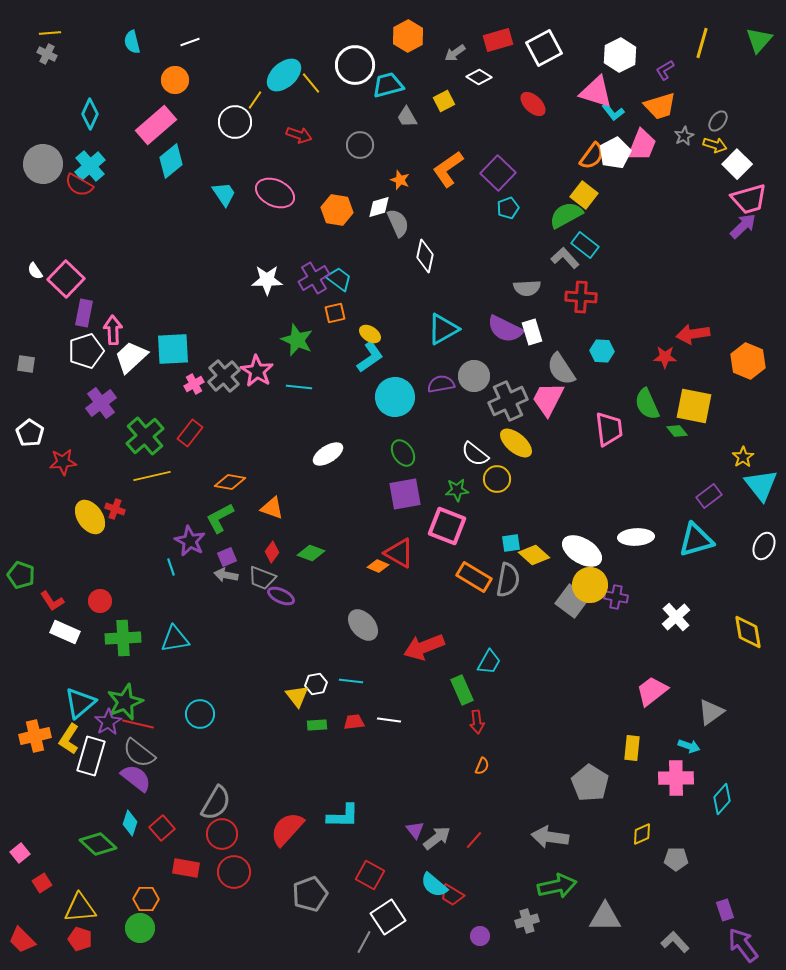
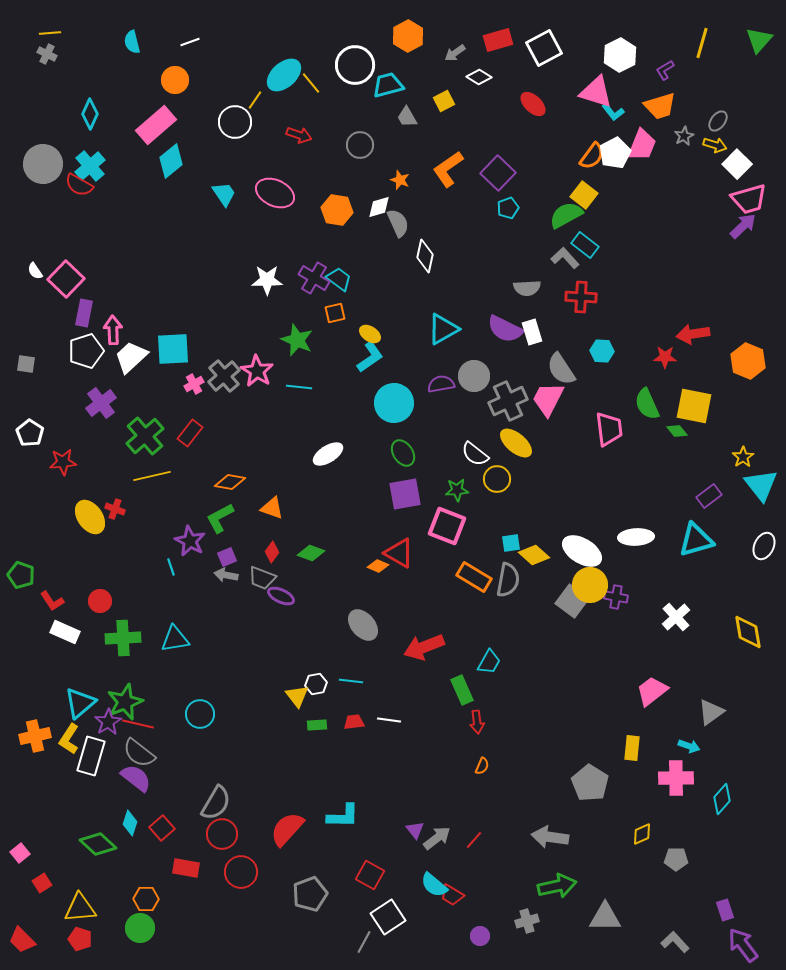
purple cross at (314, 278): rotated 28 degrees counterclockwise
cyan circle at (395, 397): moved 1 px left, 6 px down
red circle at (234, 872): moved 7 px right
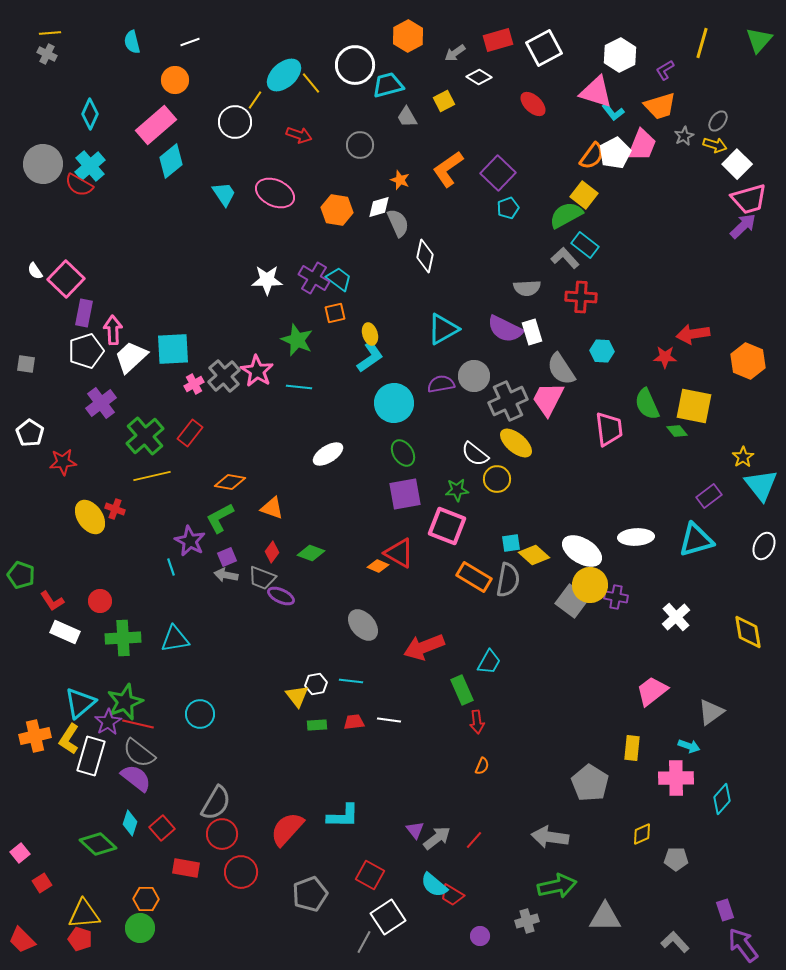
yellow ellipse at (370, 334): rotated 40 degrees clockwise
yellow triangle at (80, 908): moved 4 px right, 6 px down
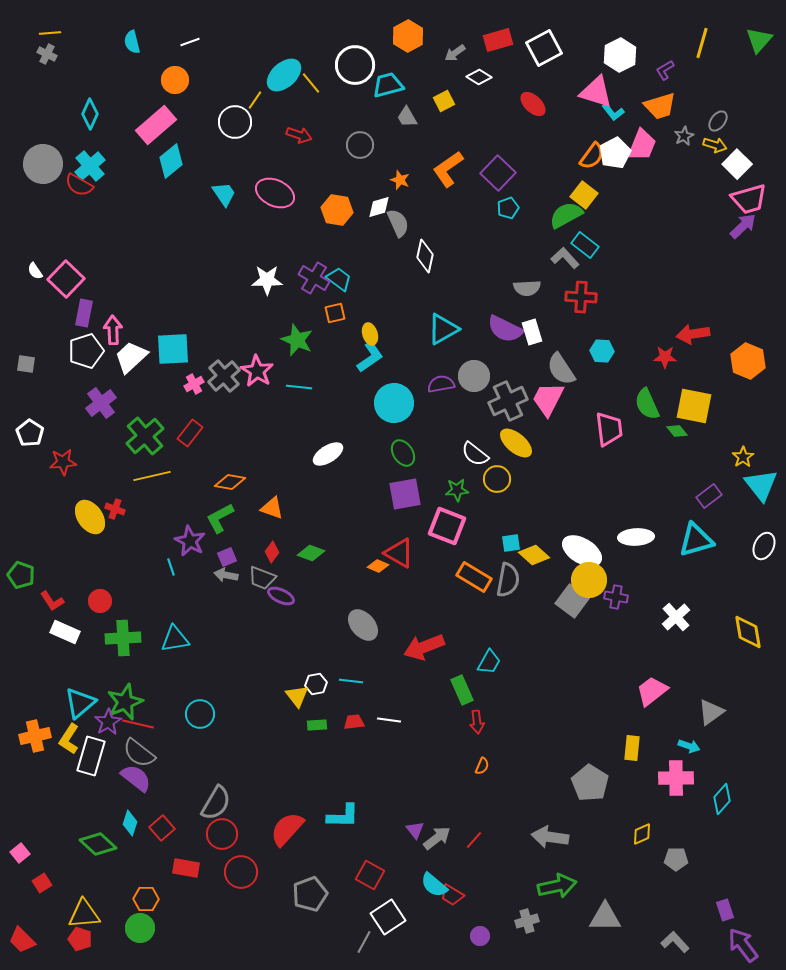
yellow circle at (590, 585): moved 1 px left, 5 px up
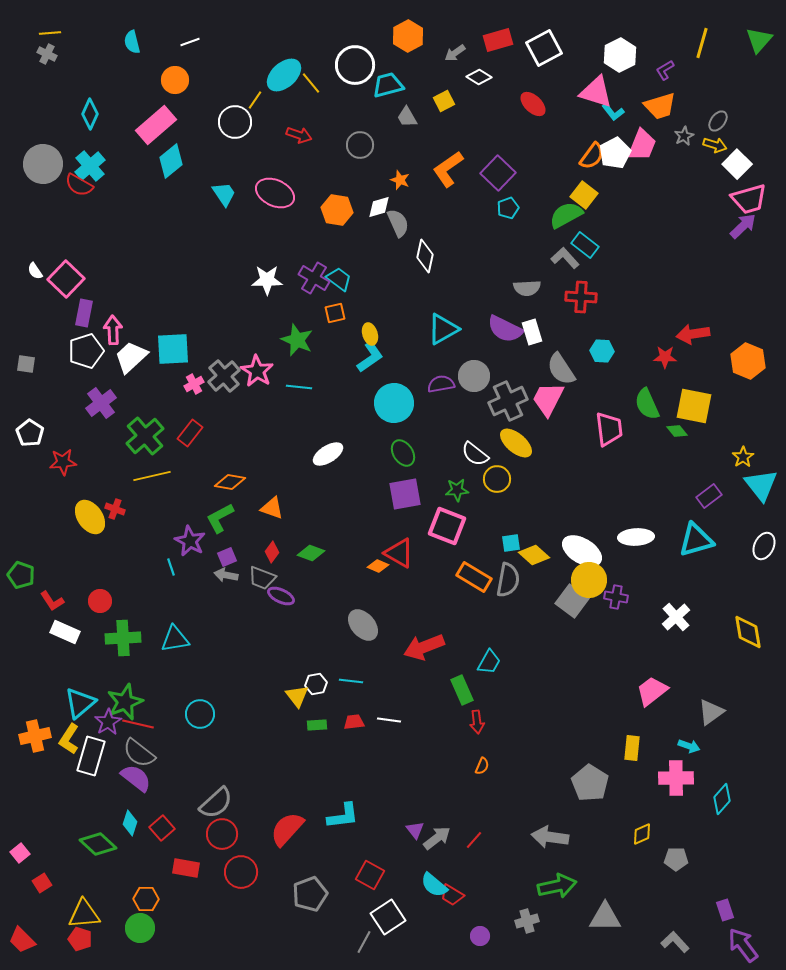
gray semicircle at (216, 803): rotated 18 degrees clockwise
cyan L-shape at (343, 816): rotated 8 degrees counterclockwise
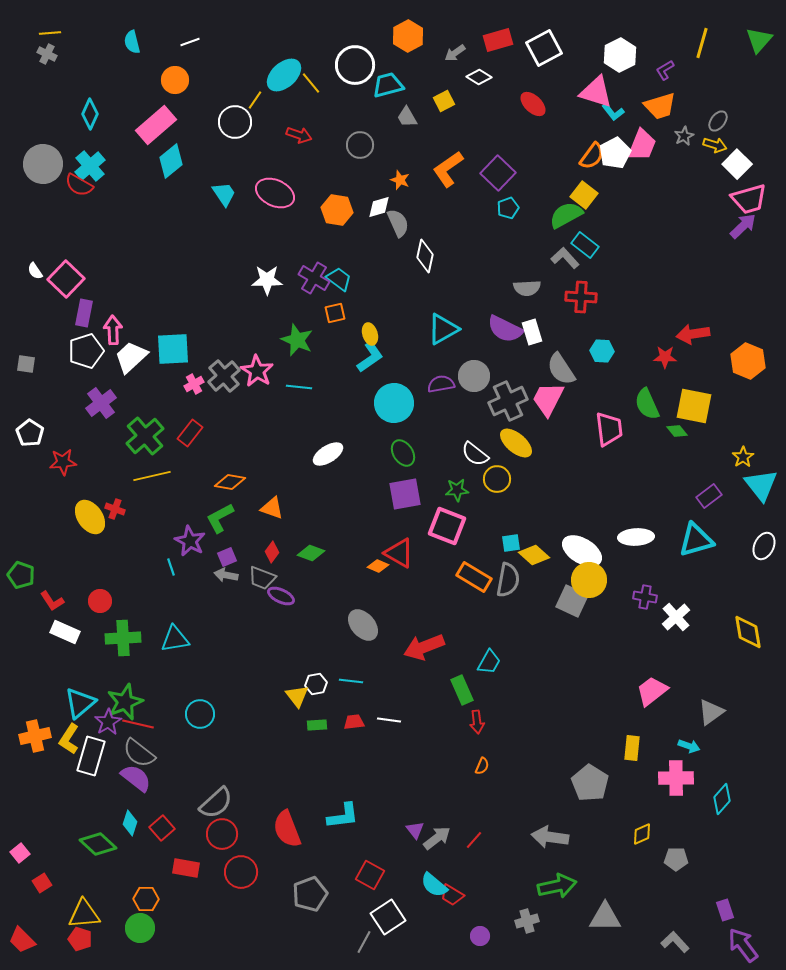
purple cross at (616, 597): moved 29 px right
gray square at (572, 601): rotated 12 degrees counterclockwise
red semicircle at (287, 829): rotated 63 degrees counterclockwise
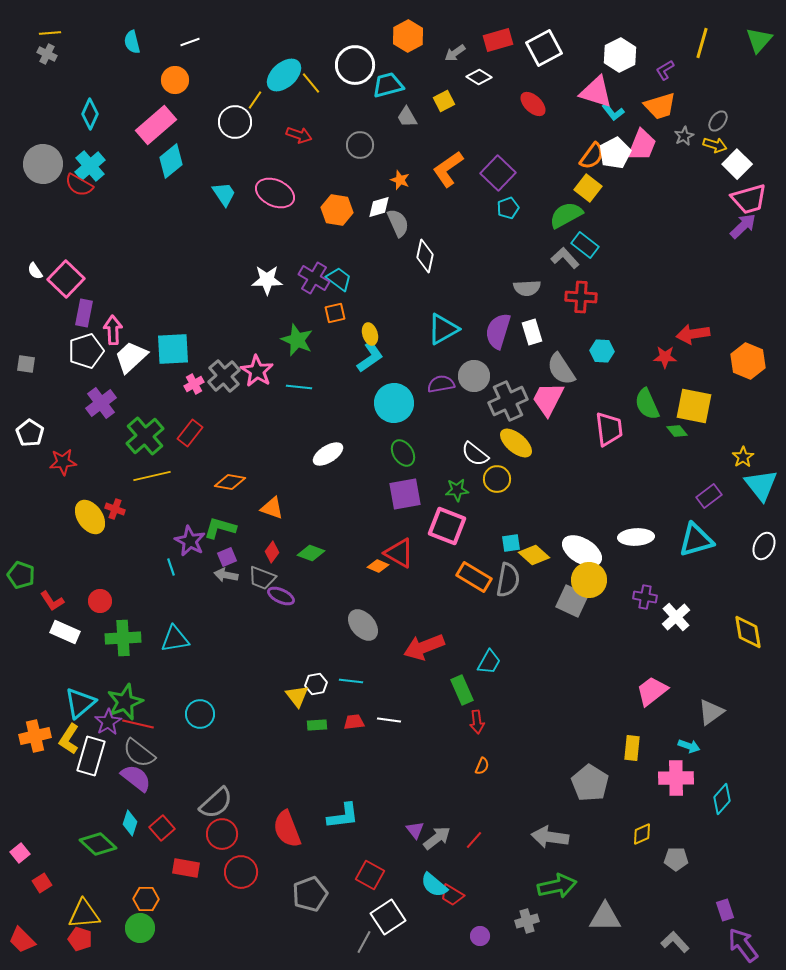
yellow square at (584, 195): moved 4 px right, 7 px up
purple semicircle at (505, 329): moved 7 px left, 2 px down; rotated 81 degrees clockwise
green L-shape at (220, 518): moved 10 px down; rotated 44 degrees clockwise
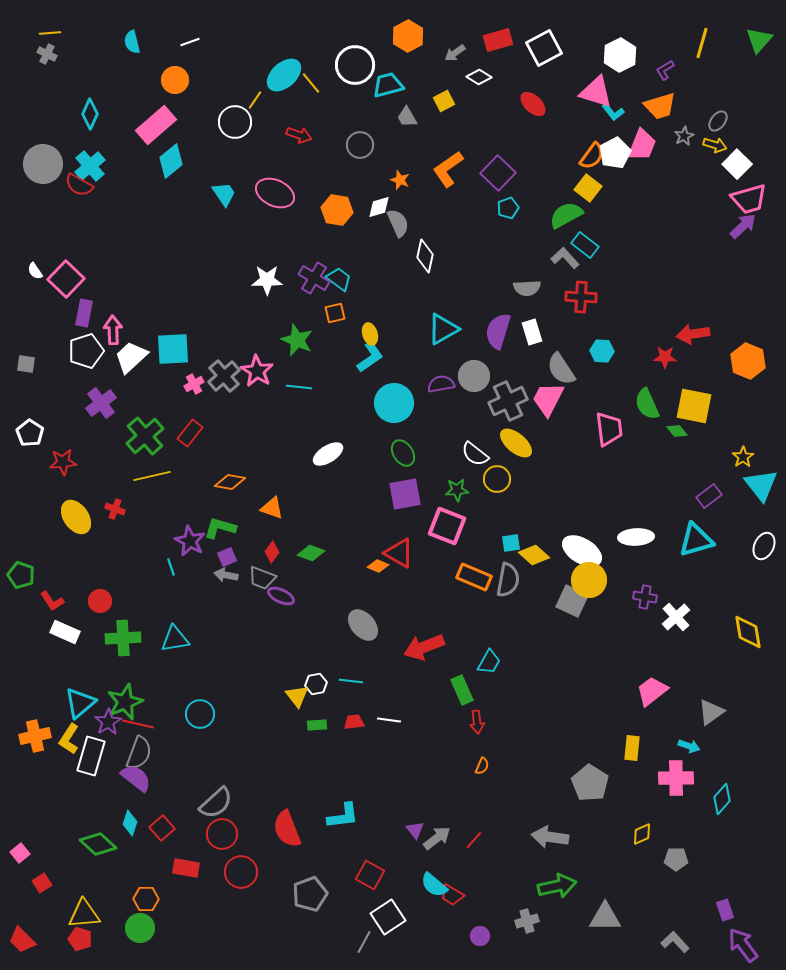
yellow ellipse at (90, 517): moved 14 px left
orange rectangle at (474, 577): rotated 8 degrees counterclockwise
gray semicircle at (139, 753): rotated 108 degrees counterclockwise
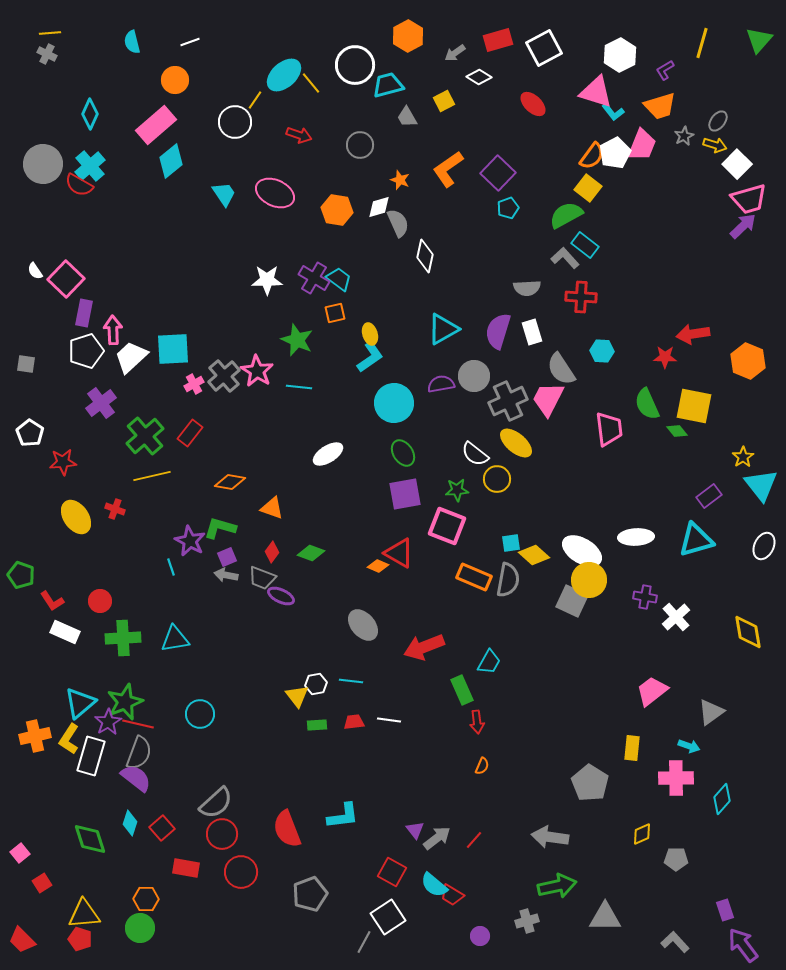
green diamond at (98, 844): moved 8 px left, 5 px up; rotated 30 degrees clockwise
red square at (370, 875): moved 22 px right, 3 px up
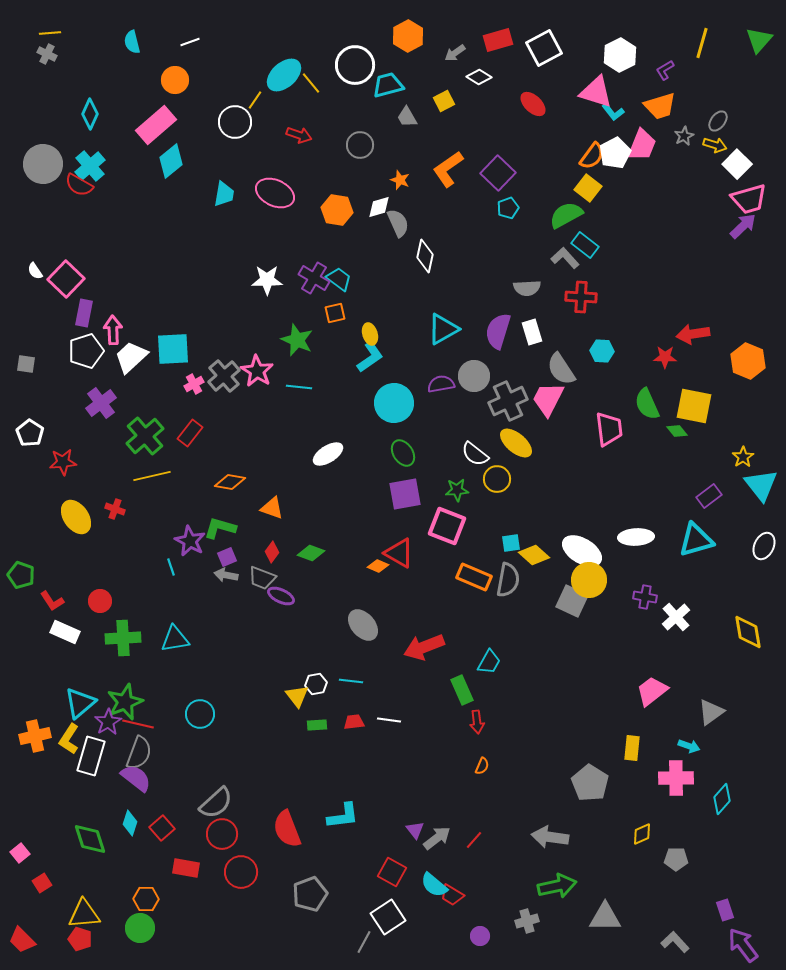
cyan trapezoid at (224, 194): rotated 44 degrees clockwise
